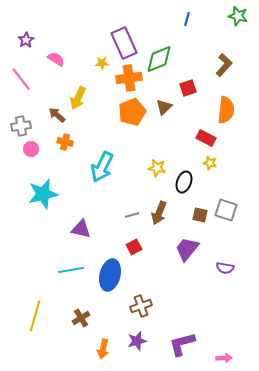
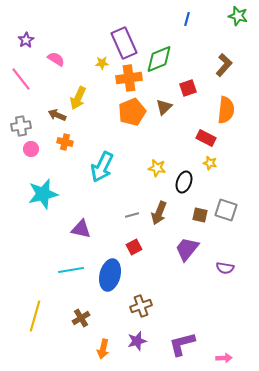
brown arrow at (57, 115): rotated 18 degrees counterclockwise
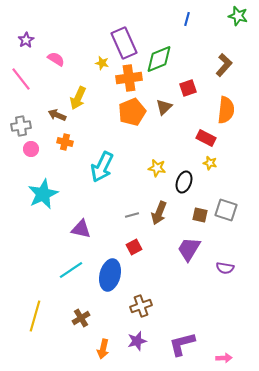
yellow star at (102, 63): rotated 16 degrees clockwise
cyan star at (43, 194): rotated 12 degrees counterclockwise
purple trapezoid at (187, 249): moved 2 px right; rotated 8 degrees counterclockwise
cyan line at (71, 270): rotated 25 degrees counterclockwise
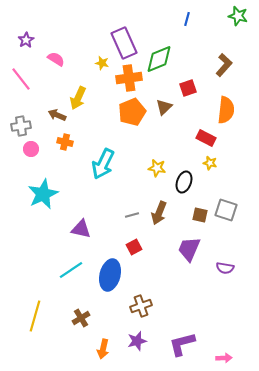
cyan arrow at (102, 167): moved 1 px right, 3 px up
purple trapezoid at (189, 249): rotated 8 degrees counterclockwise
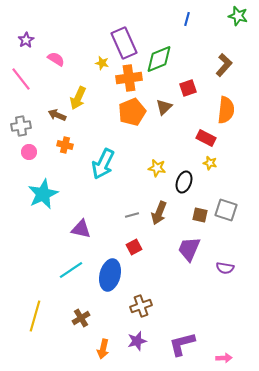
orange cross at (65, 142): moved 3 px down
pink circle at (31, 149): moved 2 px left, 3 px down
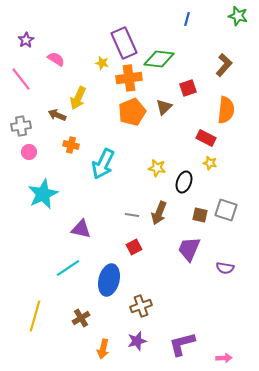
green diamond at (159, 59): rotated 28 degrees clockwise
orange cross at (65, 145): moved 6 px right
gray line at (132, 215): rotated 24 degrees clockwise
cyan line at (71, 270): moved 3 px left, 2 px up
blue ellipse at (110, 275): moved 1 px left, 5 px down
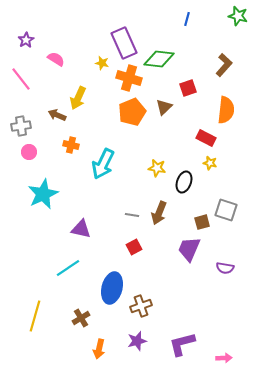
orange cross at (129, 78): rotated 25 degrees clockwise
brown square at (200, 215): moved 2 px right, 7 px down; rotated 28 degrees counterclockwise
blue ellipse at (109, 280): moved 3 px right, 8 px down
orange arrow at (103, 349): moved 4 px left
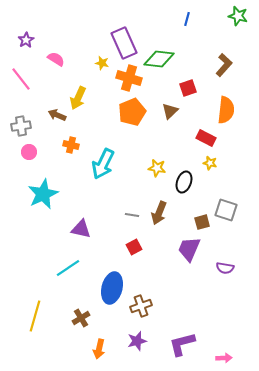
brown triangle at (164, 107): moved 6 px right, 4 px down
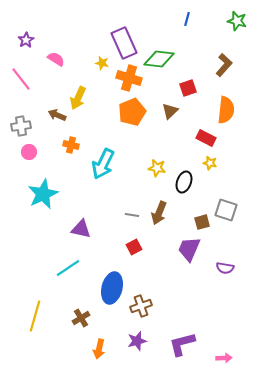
green star at (238, 16): moved 1 px left, 5 px down
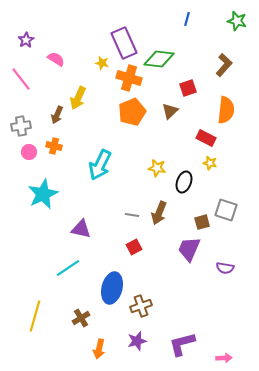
brown arrow at (57, 115): rotated 90 degrees counterclockwise
orange cross at (71, 145): moved 17 px left, 1 px down
cyan arrow at (103, 164): moved 3 px left, 1 px down
